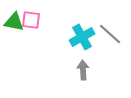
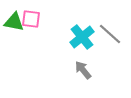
pink square: moved 1 px up
cyan cross: rotated 10 degrees counterclockwise
gray arrow: rotated 36 degrees counterclockwise
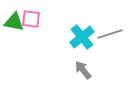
gray line: rotated 60 degrees counterclockwise
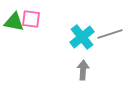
gray arrow: rotated 42 degrees clockwise
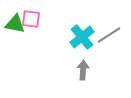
green triangle: moved 1 px right, 2 px down
gray line: moved 1 px left, 1 px down; rotated 15 degrees counterclockwise
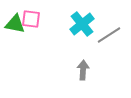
cyan cross: moved 13 px up
